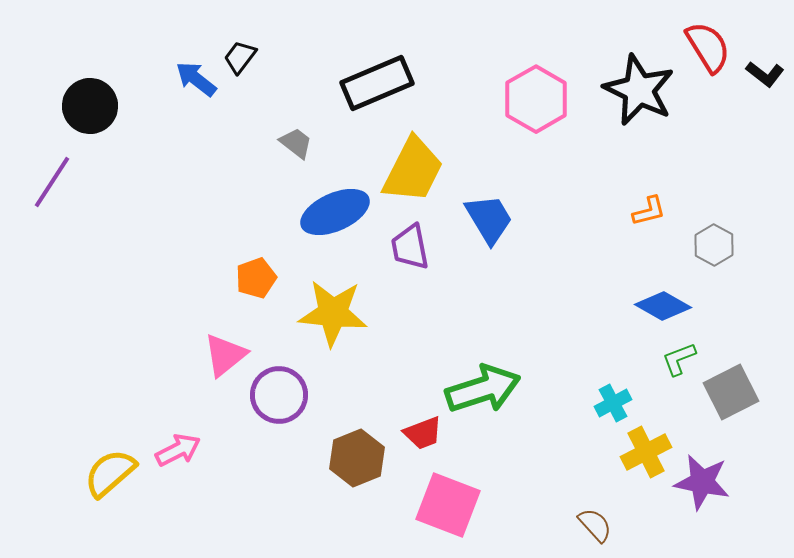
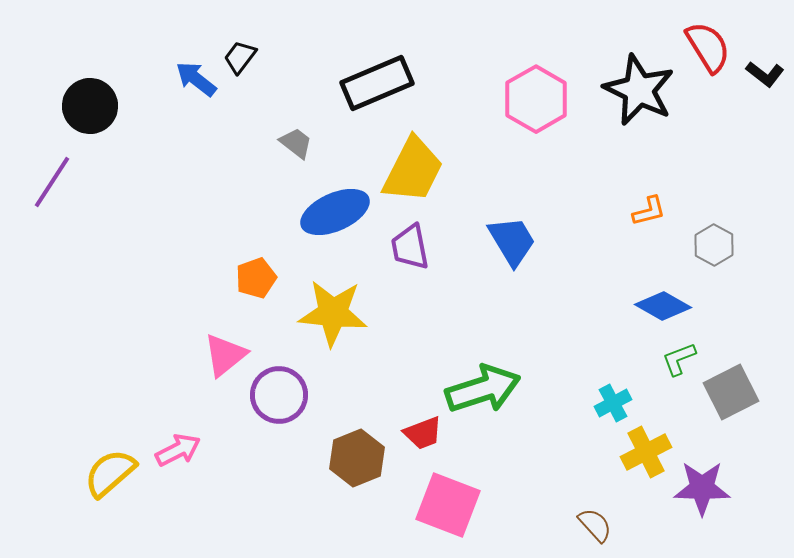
blue trapezoid: moved 23 px right, 22 px down
purple star: moved 6 px down; rotated 10 degrees counterclockwise
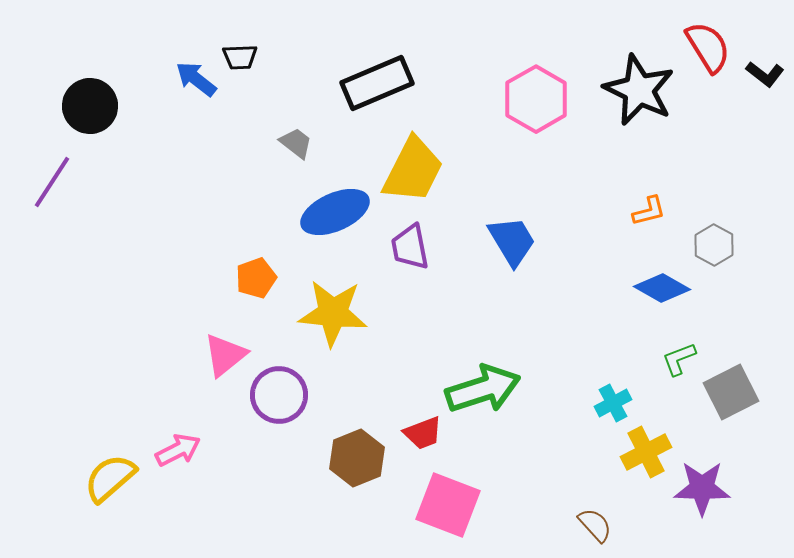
black trapezoid: rotated 129 degrees counterclockwise
blue diamond: moved 1 px left, 18 px up
yellow semicircle: moved 5 px down
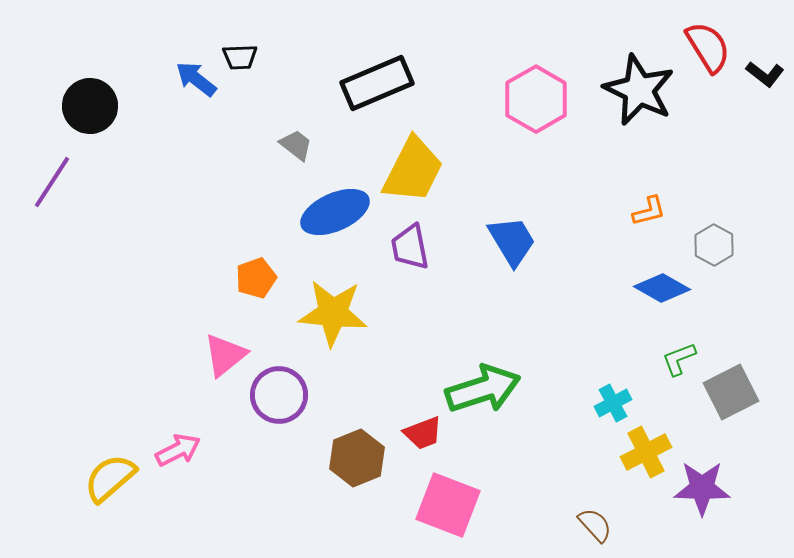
gray trapezoid: moved 2 px down
